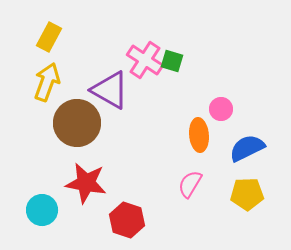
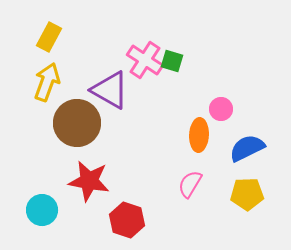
orange ellipse: rotated 8 degrees clockwise
red star: moved 3 px right, 2 px up
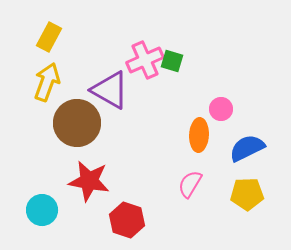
pink cross: rotated 33 degrees clockwise
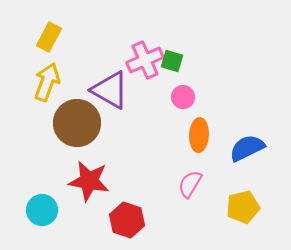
pink circle: moved 38 px left, 12 px up
yellow pentagon: moved 4 px left, 13 px down; rotated 12 degrees counterclockwise
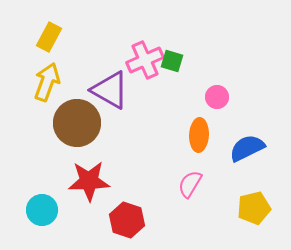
pink circle: moved 34 px right
red star: rotated 12 degrees counterclockwise
yellow pentagon: moved 11 px right, 1 px down
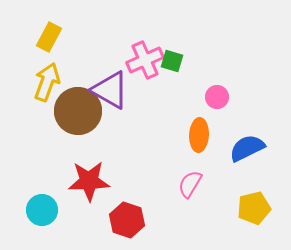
brown circle: moved 1 px right, 12 px up
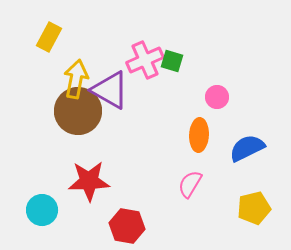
yellow arrow: moved 29 px right, 3 px up; rotated 9 degrees counterclockwise
red hexagon: moved 6 px down; rotated 8 degrees counterclockwise
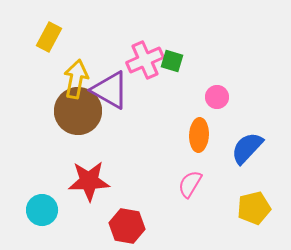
blue semicircle: rotated 21 degrees counterclockwise
